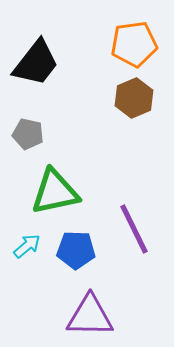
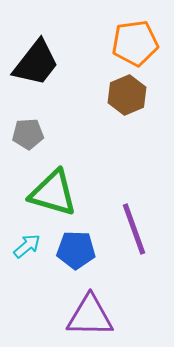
orange pentagon: moved 1 px right, 1 px up
brown hexagon: moved 7 px left, 3 px up
gray pentagon: rotated 16 degrees counterclockwise
green triangle: moved 2 px left, 1 px down; rotated 28 degrees clockwise
purple line: rotated 6 degrees clockwise
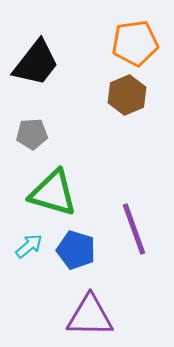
gray pentagon: moved 4 px right
cyan arrow: moved 2 px right
blue pentagon: rotated 15 degrees clockwise
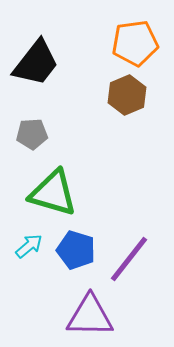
purple line: moved 5 px left, 30 px down; rotated 58 degrees clockwise
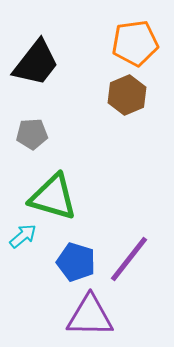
green triangle: moved 4 px down
cyan arrow: moved 6 px left, 10 px up
blue pentagon: moved 12 px down
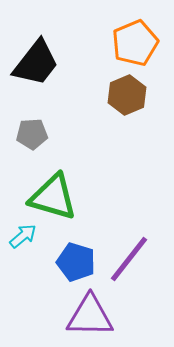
orange pentagon: rotated 15 degrees counterclockwise
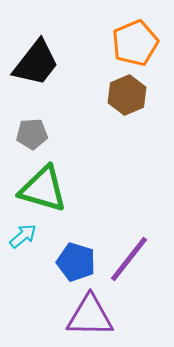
green triangle: moved 10 px left, 8 px up
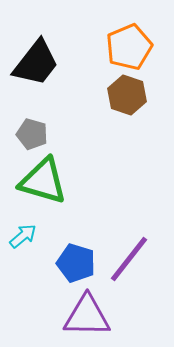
orange pentagon: moved 6 px left, 4 px down
brown hexagon: rotated 18 degrees counterclockwise
gray pentagon: rotated 20 degrees clockwise
green triangle: moved 8 px up
blue pentagon: moved 1 px down
purple triangle: moved 3 px left
